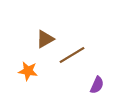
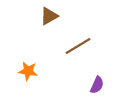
brown triangle: moved 4 px right, 23 px up
brown line: moved 6 px right, 9 px up
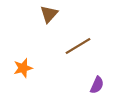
brown triangle: moved 2 px up; rotated 18 degrees counterclockwise
orange star: moved 5 px left, 3 px up; rotated 24 degrees counterclockwise
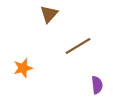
purple semicircle: rotated 30 degrees counterclockwise
